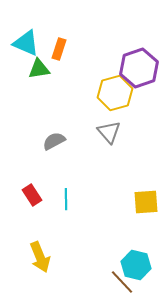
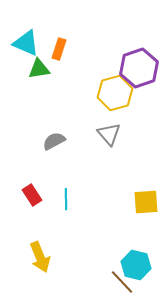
gray triangle: moved 2 px down
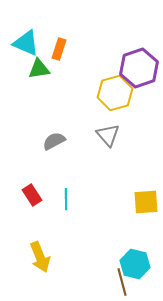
gray triangle: moved 1 px left, 1 px down
cyan hexagon: moved 1 px left, 1 px up
brown line: rotated 28 degrees clockwise
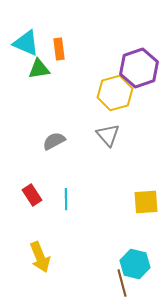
orange rectangle: rotated 25 degrees counterclockwise
brown line: moved 1 px down
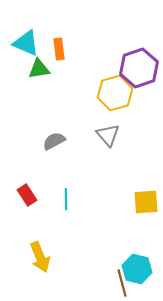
red rectangle: moved 5 px left
cyan hexagon: moved 2 px right, 5 px down
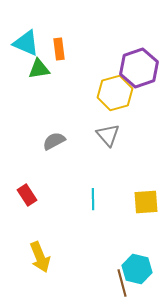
cyan line: moved 27 px right
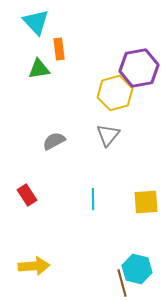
cyan triangle: moved 10 px right, 21 px up; rotated 24 degrees clockwise
purple hexagon: rotated 9 degrees clockwise
gray triangle: rotated 20 degrees clockwise
yellow arrow: moved 6 px left, 9 px down; rotated 72 degrees counterclockwise
